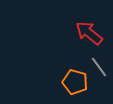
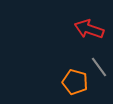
red arrow: moved 4 px up; rotated 20 degrees counterclockwise
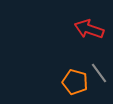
gray line: moved 6 px down
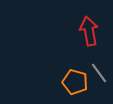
red arrow: moved 2 px down; rotated 60 degrees clockwise
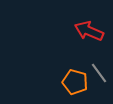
red arrow: rotated 56 degrees counterclockwise
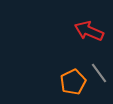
orange pentagon: moved 2 px left; rotated 30 degrees clockwise
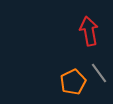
red arrow: rotated 56 degrees clockwise
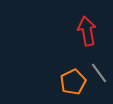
red arrow: moved 2 px left
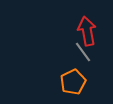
gray line: moved 16 px left, 21 px up
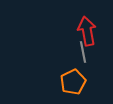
gray line: rotated 25 degrees clockwise
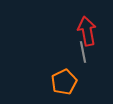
orange pentagon: moved 9 px left
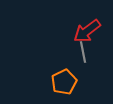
red arrow: rotated 116 degrees counterclockwise
